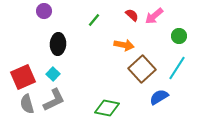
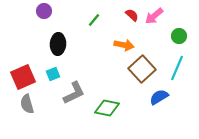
cyan line: rotated 10 degrees counterclockwise
cyan square: rotated 24 degrees clockwise
gray L-shape: moved 20 px right, 7 px up
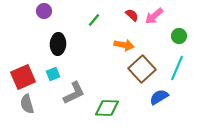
green diamond: rotated 10 degrees counterclockwise
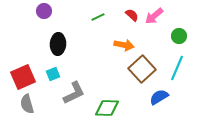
green line: moved 4 px right, 3 px up; rotated 24 degrees clockwise
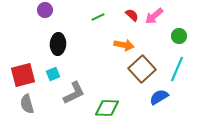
purple circle: moved 1 px right, 1 px up
cyan line: moved 1 px down
red square: moved 2 px up; rotated 10 degrees clockwise
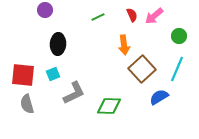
red semicircle: rotated 24 degrees clockwise
orange arrow: rotated 72 degrees clockwise
red square: rotated 20 degrees clockwise
green diamond: moved 2 px right, 2 px up
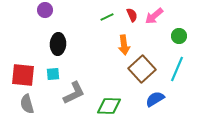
green line: moved 9 px right
cyan square: rotated 16 degrees clockwise
blue semicircle: moved 4 px left, 2 px down
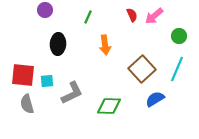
green line: moved 19 px left; rotated 40 degrees counterclockwise
orange arrow: moved 19 px left
cyan square: moved 6 px left, 7 px down
gray L-shape: moved 2 px left
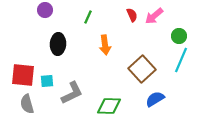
cyan line: moved 4 px right, 9 px up
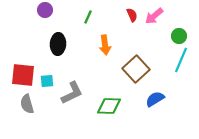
brown square: moved 6 px left
